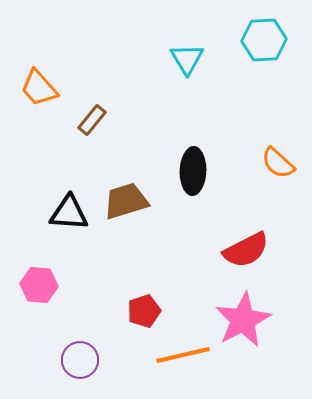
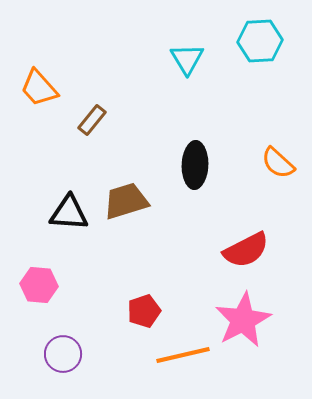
cyan hexagon: moved 4 px left, 1 px down
black ellipse: moved 2 px right, 6 px up
purple circle: moved 17 px left, 6 px up
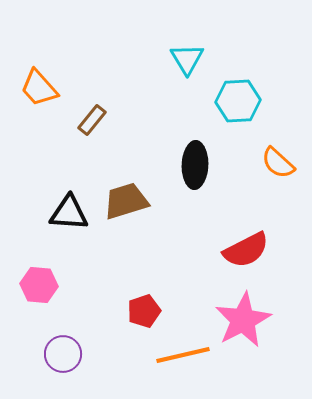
cyan hexagon: moved 22 px left, 60 px down
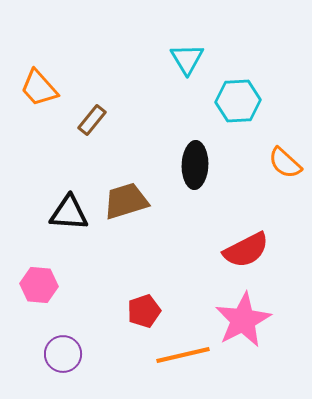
orange semicircle: moved 7 px right
